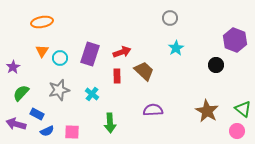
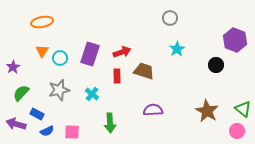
cyan star: moved 1 px right, 1 px down
brown trapezoid: rotated 25 degrees counterclockwise
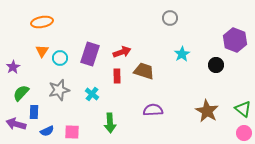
cyan star: moved 5 px right, 5 px down
blue rectangle: moved 3 px left, 2 px up; rotated 64 degrees clockwise
pink circle: moved 7 px right, 2 px down
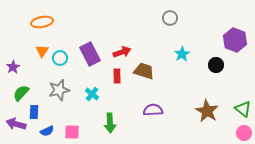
purple rectangle: rotated 45 degrees counterclockwise
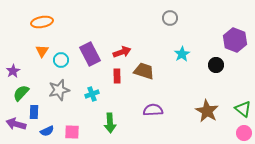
cyan circle: moved 1 px right, 2 px down
purple star: moved 4 px down
cyan cross: rotated 32 degrees clockwise
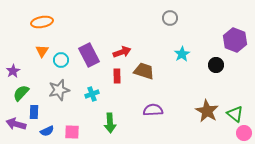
purple rectangle: moved 1 px left, 1 px down
green triangle: moved 8 px left, 5 px down
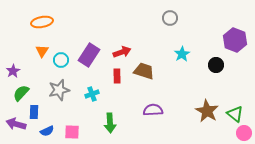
purple rectangle: rotated 60 degrees clockwise
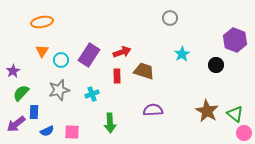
purple arrow: rotated 54 degrees counterclockwise
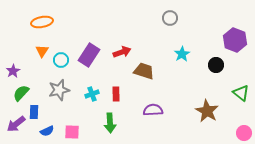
red rectangle: moved 1 px left, 18 px down
green triangle: moved 6 px right, 21 px up
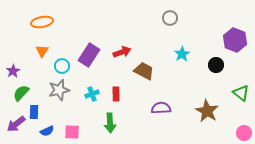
cyan circle: moved 1 px right, 6 px down
brown trapezoid: rotated 10 degrees clockwise
purple semicircle: moved 8 px right, 2 px up
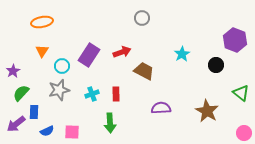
gray circle: moved 28 px left
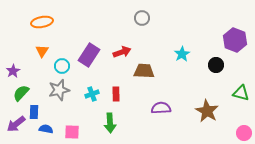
brown trapezoid: rotated 25 degrees counterclockwise
green triangle: rotated 24 degrees counterclockwise
blue semicircle: moved 1 px left, 2 px up; rotated 144 degrees counterclockwise
